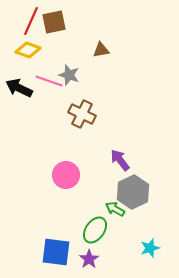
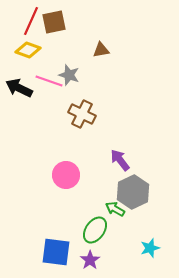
purple star: moved 1 px right, 1 px down
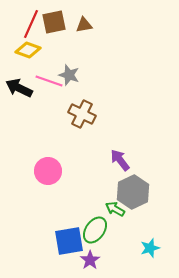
red line: moved 3 px down
brown triangle: moved 17 px left, 25 px up
pink circle: moved 18 px left, 4 px up
blue square: moved 13 px right, 11 px up; rotated 16 degrees counterclockwise
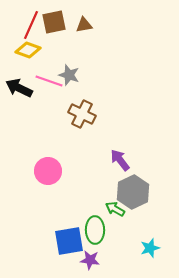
red line: moved 1 px down
green ellipse: rotated 36 degrees counterclockwise
purple star: rotated 30 degrees counterclockwise
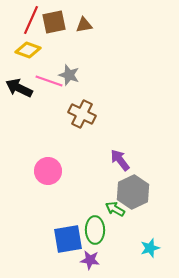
red line: moved 5 px up
blue square: moved 1 px left, 2 px up
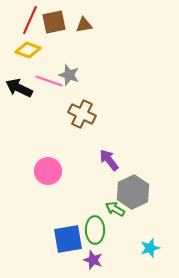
red line: moved 1 px left
purple arrow: moved 11 px left
purple star: moved 3 px right; rotated 12 degrees clockwise
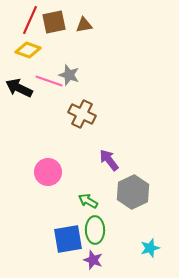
pink circle: moved 1 px down
green arrow: moved 27 px left, 8 px up
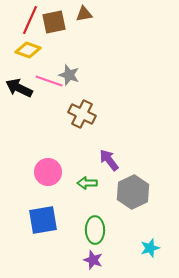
brown triangle: moved 11 px up
green arrow: moved 1 px left, 18 px up; rotated 30 degrees counterclockwise
blue square: moved 25 px left, 19 px up
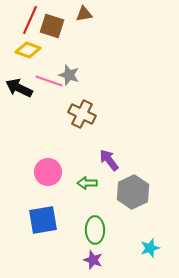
brown square: moved 2 px left, 4 px down; rotated 30 degrees clockwise
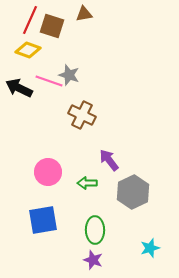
brown cross: moved 1 px down
